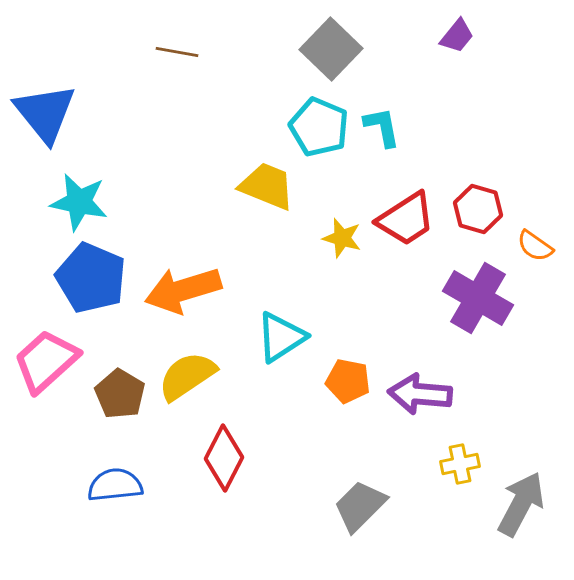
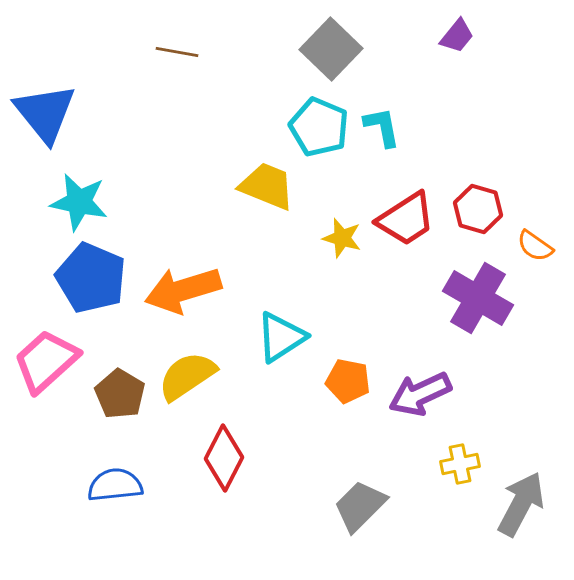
purple arrow: rotated 30 degrees counterclockwise
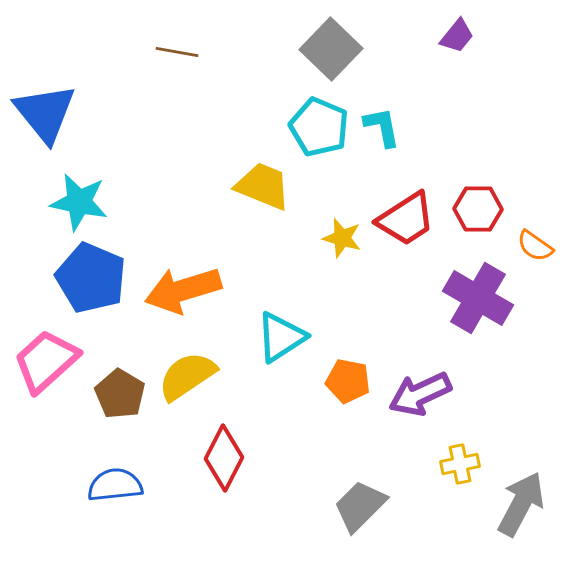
yellow trapezoid: moved 4 px left
red hexagon: rotated 15 degrees counterclockwise
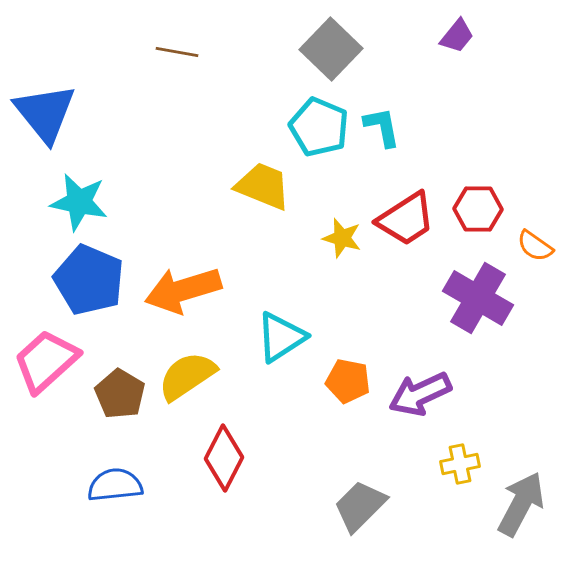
blue pentagon: moved 2 px left, 2 px down
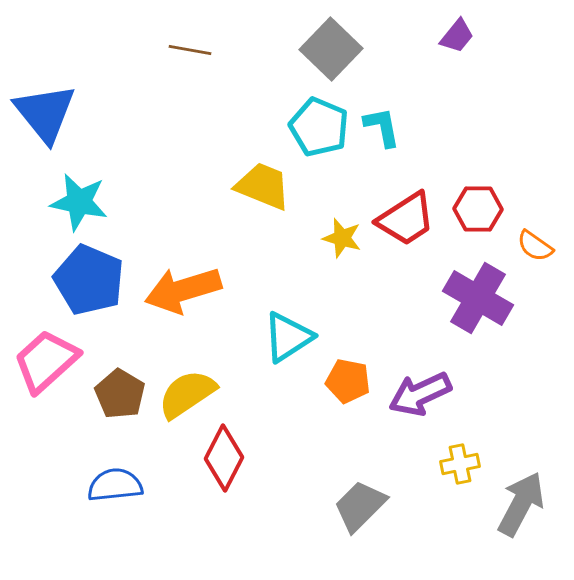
brown line: moved 13 px right, 2 px up
cyan triangle: moved 7 px right
yellow semicircle: moved 18 px down
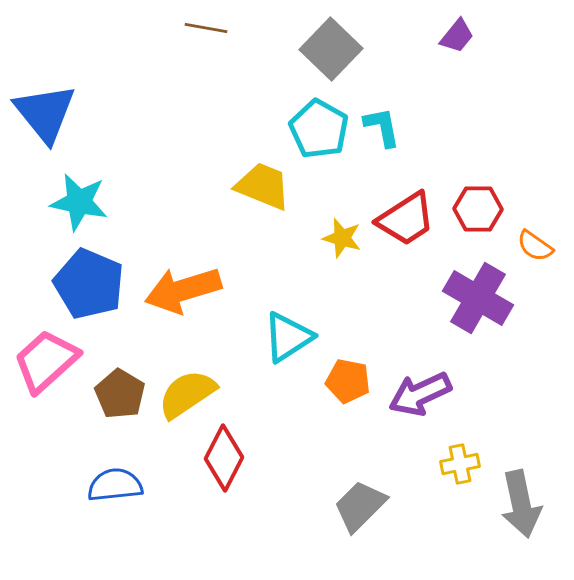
brown line: moved 16 px right, 22 px up
cyan pentagon: moved 2 px down; rotated 6 degrees clockwise
blue pentagon: moved 4 px down
gray arrow: rotated 140 degrees clockwise
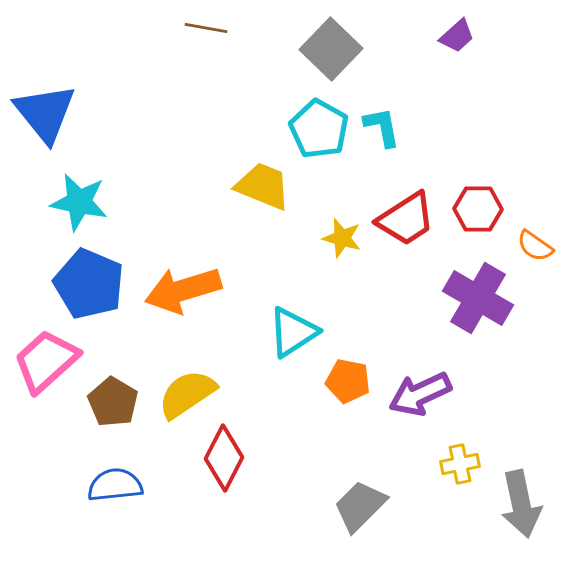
purple trapezoid: rotated 9 degrees clockwise
cyan triangle: moved 5 px right, 5 px up
brown pentagon: moved 7 px left, 8 px down
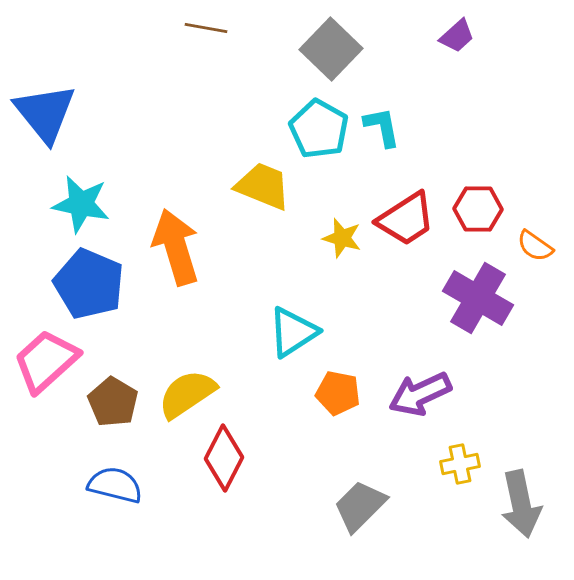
cyan star: moved 2 px right, 2 px down
orange arrow: moved 7 px left, 43 px up; rotated 90 degrees clockwise
orange pentagon: moved 10 px left, 12 px down
blue semicircle: rotated 20 degrees clockwise
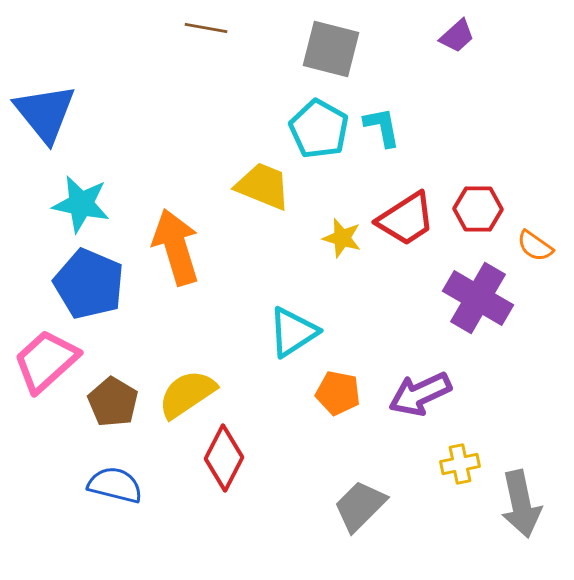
gray square: rotated 30 degrees counterclockwise
